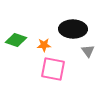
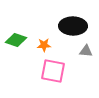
black ellipse: moved 3 px up
gray triangle: moved 2 px left; rotated 48 degrees counterclockwise
pink square: moved 2 px down
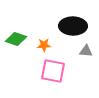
green diamond: moved 1 px up
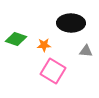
black ellipse: moved 2 px left, 3 px up
pink square: rotated 20 degrees clockwise
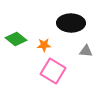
green diamond: rotated 20 degrees clockwise
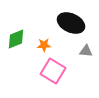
black ellipse: rotated 24 degrees clockwise
green diamond: rotated 60 degrees counterclockwise
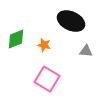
black ellipse: moved 2 px up
orange star: rotated 16 degrees clockwise
pink square: moved 6 px left, 8 px down
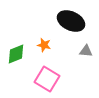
green diamond: moved 15 px down
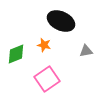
black ellipse: moved 10 px left
gray triangle: rotated 16 degrees counterclockwise
pink square: rotated 25 degrees clockwise
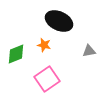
black ellipse: moved 2 px left
gray triangle: moved 3 px right
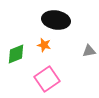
black ellipse: moved 3 px left, 1 px up; rotated 16 degrees counterclockwise
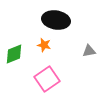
green diamond: moved 2 px left
